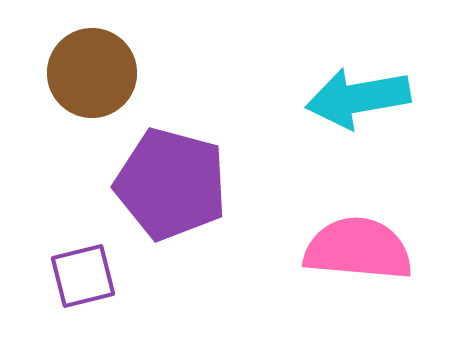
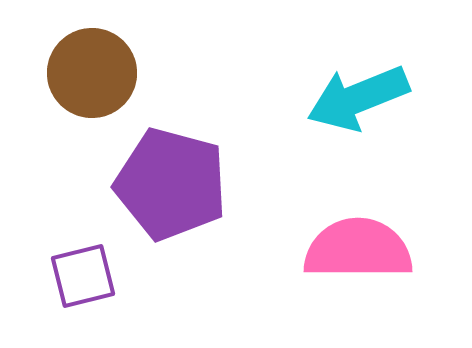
cyan arrow: rotated 12 degrees counterclockwise
pink semicircle: rotated 5 degrees counterclockwise
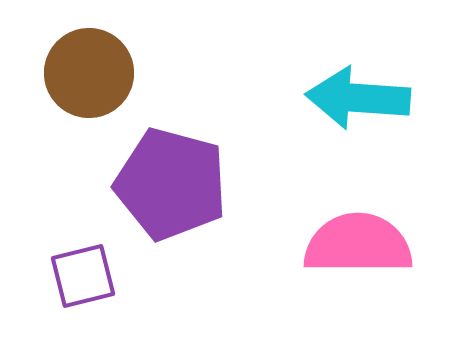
brown circle: moved 3 px left
cyan arrow: rotated 26 degrees clockwise
pink semicircle: moved 5 px up
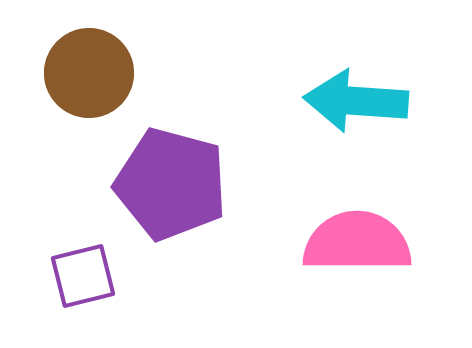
cyan arrow: moved 2 px left, 3 px down
pink semicircle: moved 1 px left, 2 px up
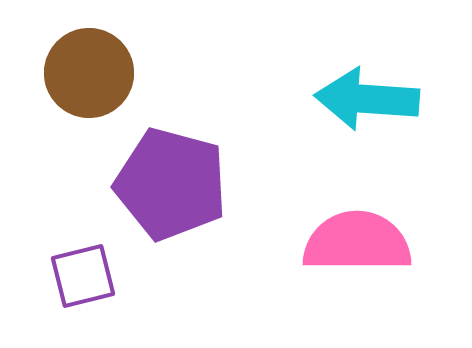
cyan arrow: moved 11 px right, 2 px up
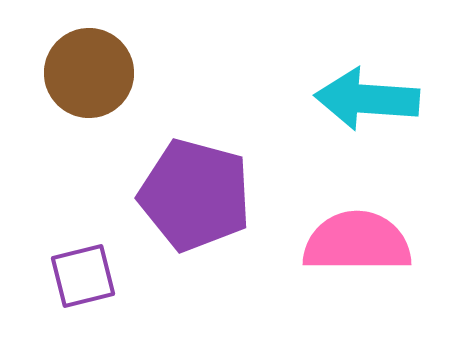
purple pentagon: moved 24 px right, 11 px down
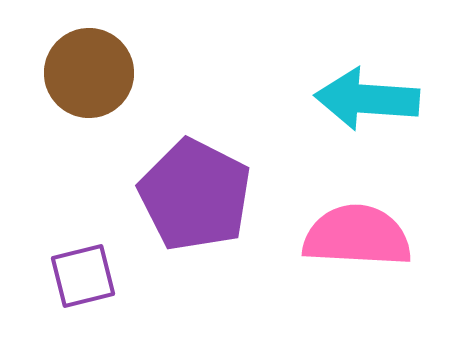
purple pentagon: rotated 12 degrees clockwise
pink semicircle: moved 6 px up; rotated 3 degrees clockwise
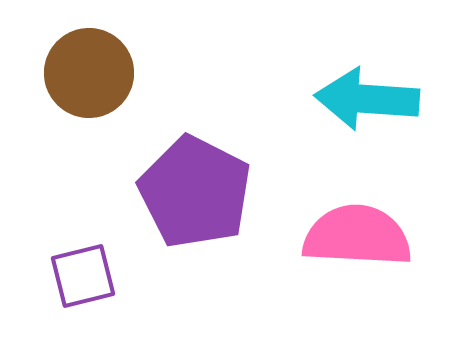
purple pentagon: moved 3 px up
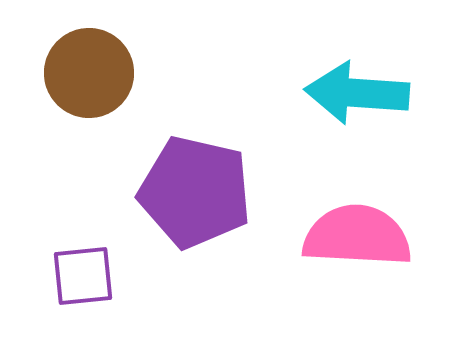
cyan arrow: moved 10 px left, 6 px up
purple pentagon: rotated 14 degrees counterclockwise
purple square: rotated 8 degrees clockwise
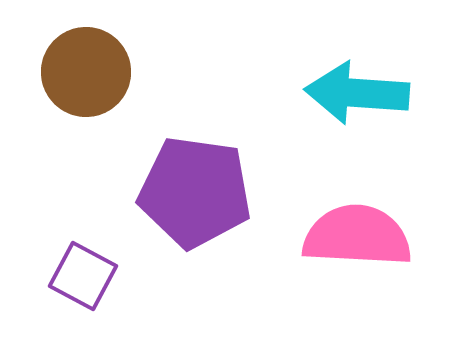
brown circle: moved 3 px left, 1 px up
purple pentagon: rotated 5 degrees counterclockwise
purple square: rotated 34 degrees clockwise
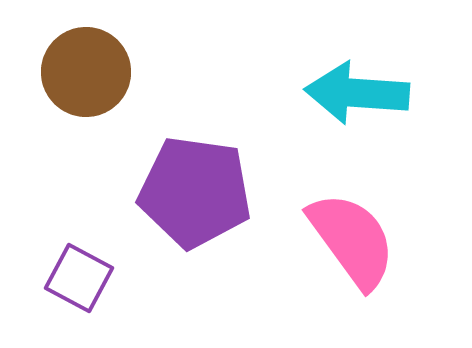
pink semicircle: moved 5 px left, 4 px down; rotated 51 degrees clockwise
purple square: moved 4 px left, 2 px down
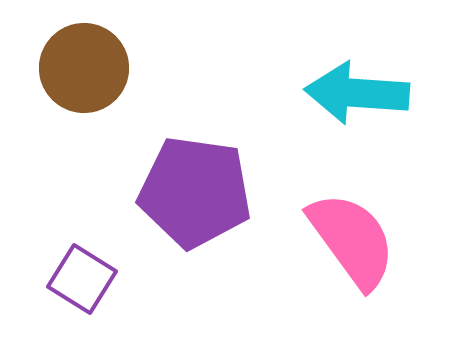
brown circle: moved 2 px left, 4 px up
purple square: moved 3 px right, 1 px down; rotated 4 degrees clockwise
